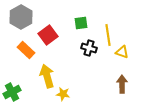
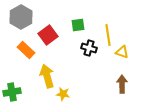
green square: moved 3 px left, 2 px down
green cross: rotated 18 degrees clockwise
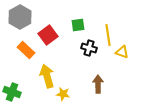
gray hexagon: moved 1 px left
brown arrow: moved 24 px left
green cross: rotated 30 degrees clockwise
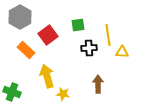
black cross: rotated 21 degrees counterclockwise
yellow triangle: rotated 16 degrees counterclockwise
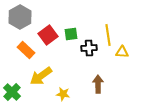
green square: moved 7 px left, 9 px down
yellow arrow: moved 6 px left; rotated 110 degrees counterclockwise
green cross: rotated 24 degrees clockwise
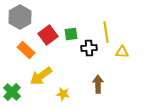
yellow line: moved 2 px left, 3 px up
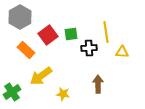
green cross: rotated 12 degrees clockwise
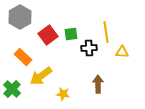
orange rectangle: moved 3 px left, 7 px down
green cross: moved 3 px up; rotated 12 degrees counterclockwise
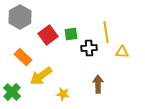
green cross: moved 3 px down
